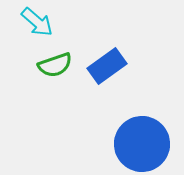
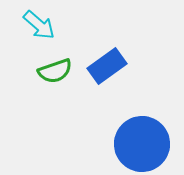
cyan arrow: moved 2 px right, 3 px down
green semicircle: moved 6 px down
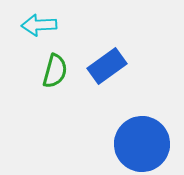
cyan arrow: rotated 136 degrees clockwise
green semicircle: rotated 56 degrees counterclockwise
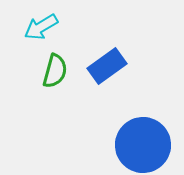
cyan arrow: moved 2 px right, 2 px down; rotated 28 degrees counterclockwise
blue circle: moved 1 px right, 1 px down
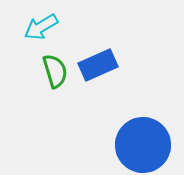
blue rectangle: moved 9 px left, 1 px up; rotated 12 degrees clockwise
green semicircle: rotated 32 degrees counterclockwise
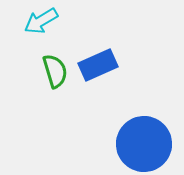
cyan arrow: moved 6 px up
blue circle: moved 1 px right, 1 px up
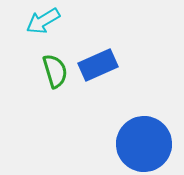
cyan arrow: moved 2 px right
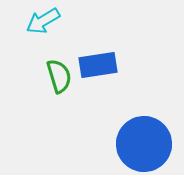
blue rectangle: rotated 15 degrees clockwise
green semicircle: moved 4 px right, 5 px down
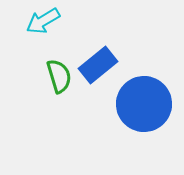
blue rectangle: rotated 30 degrees counterclockwise
blue circle: moved 40 px up
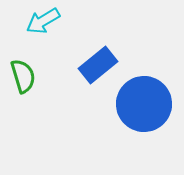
green semicircle: moved 36 px left
